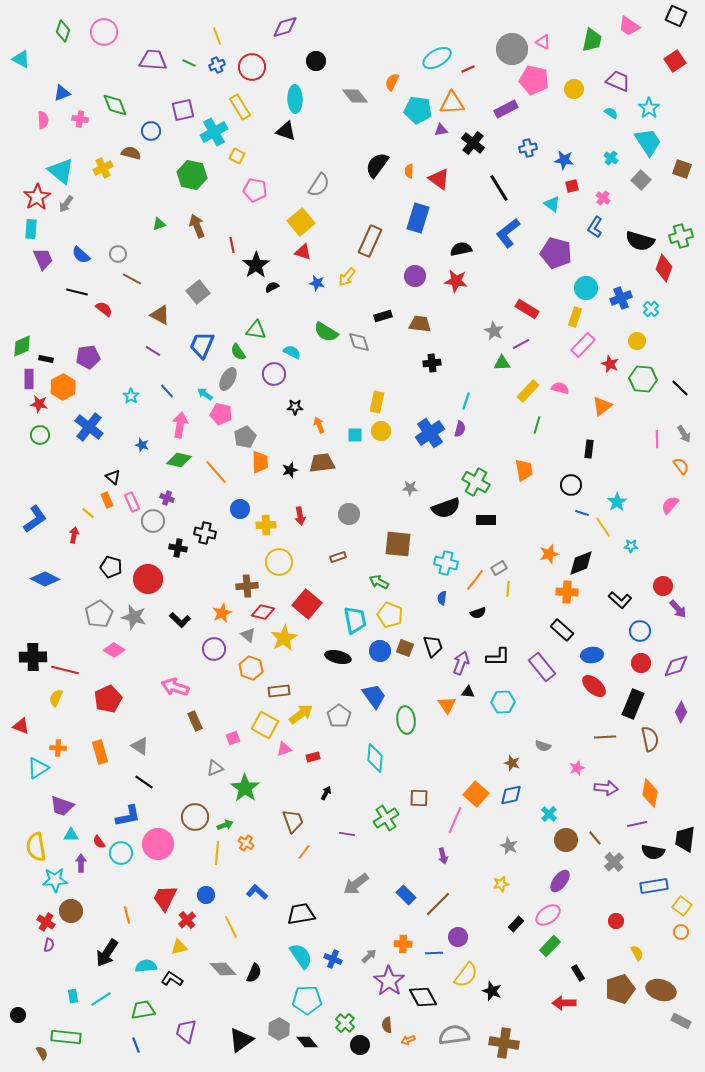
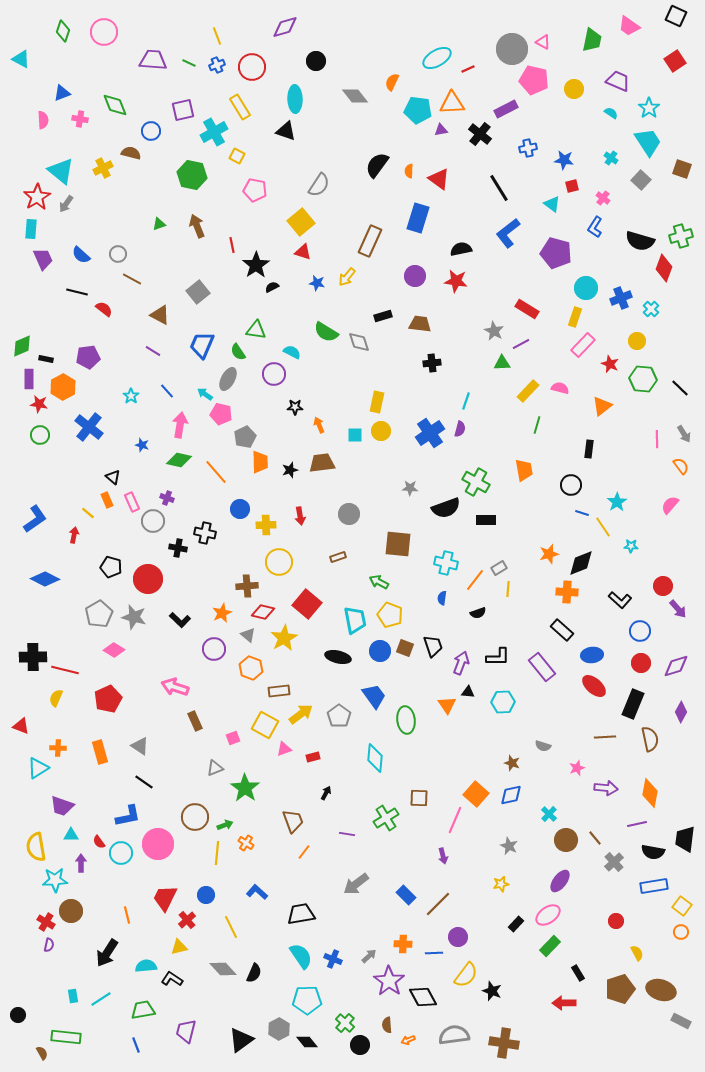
black cross at (473, 143): moved 7 px right, 9 px up
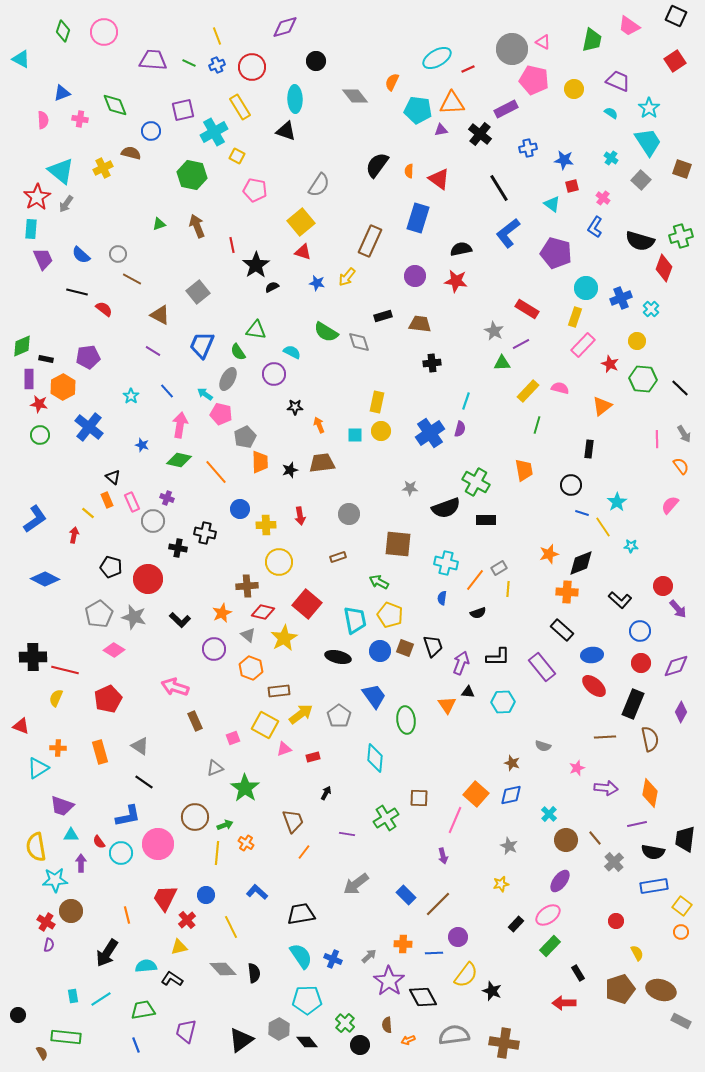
black semicircle at (254, 973): rotated 30 degrees counterclockwise
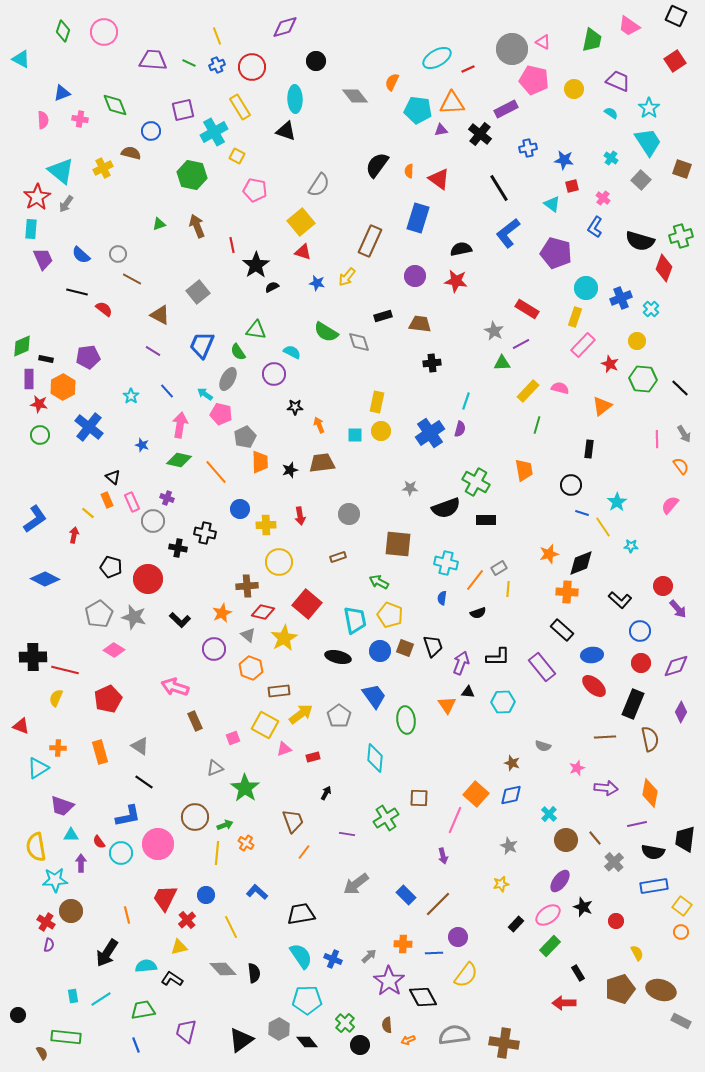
black star at (492, 991): moved 91 px right, 84 px up
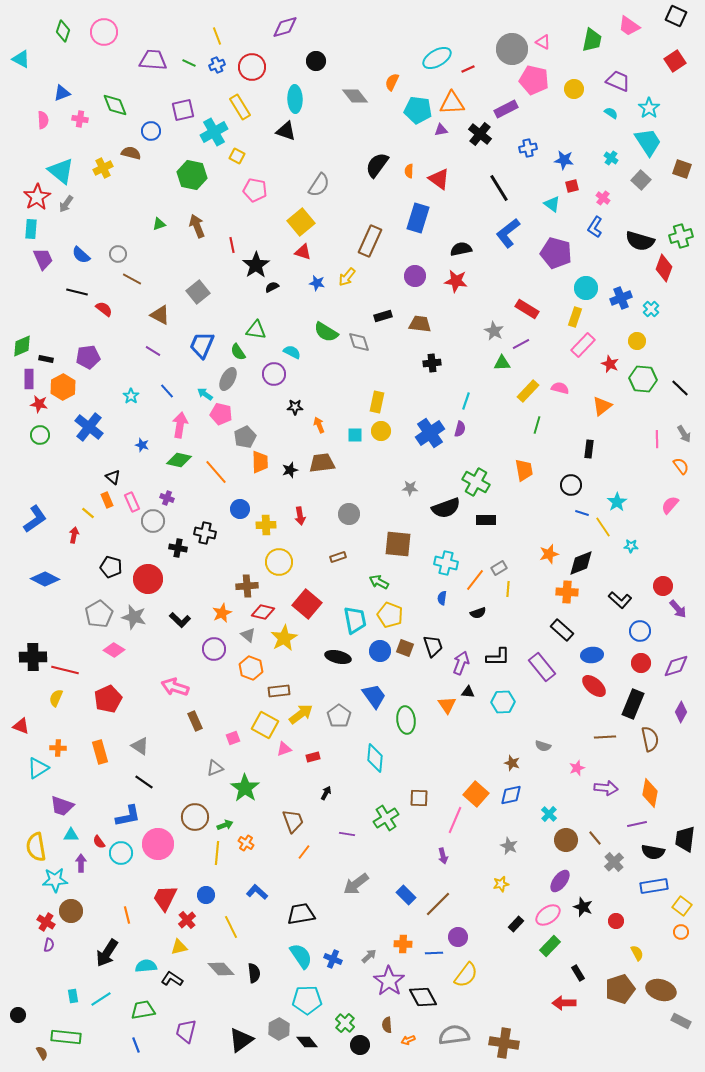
gray diamond at (223, 969): moved 2 px left
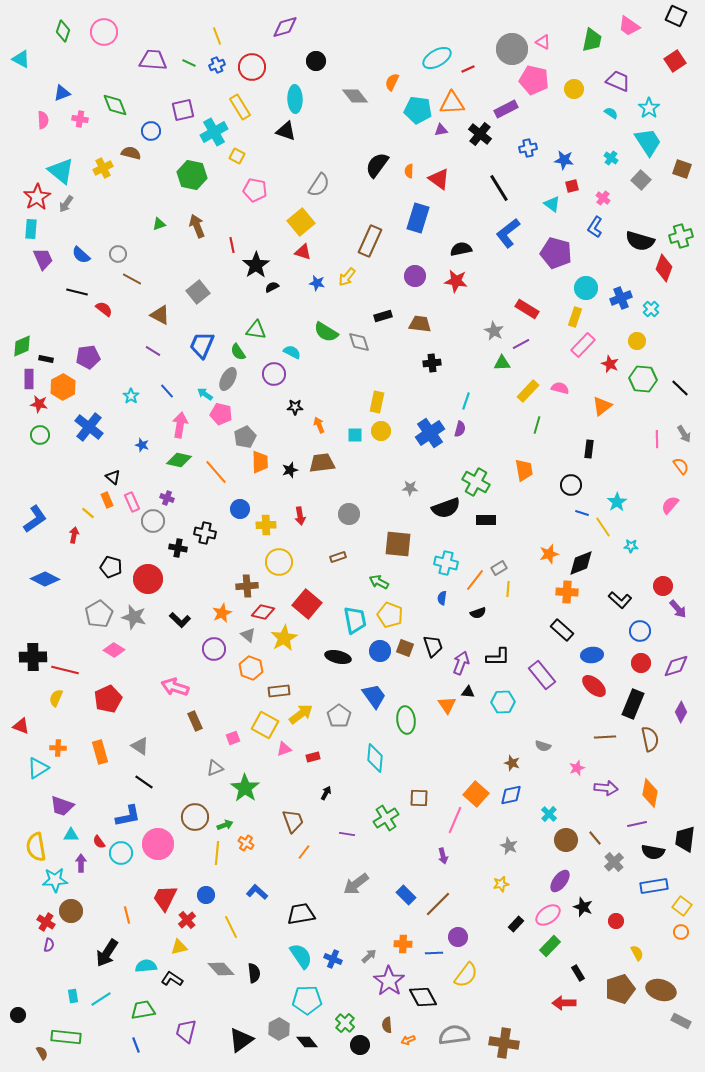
purple rectangle at (542, 667): moved 8 px down
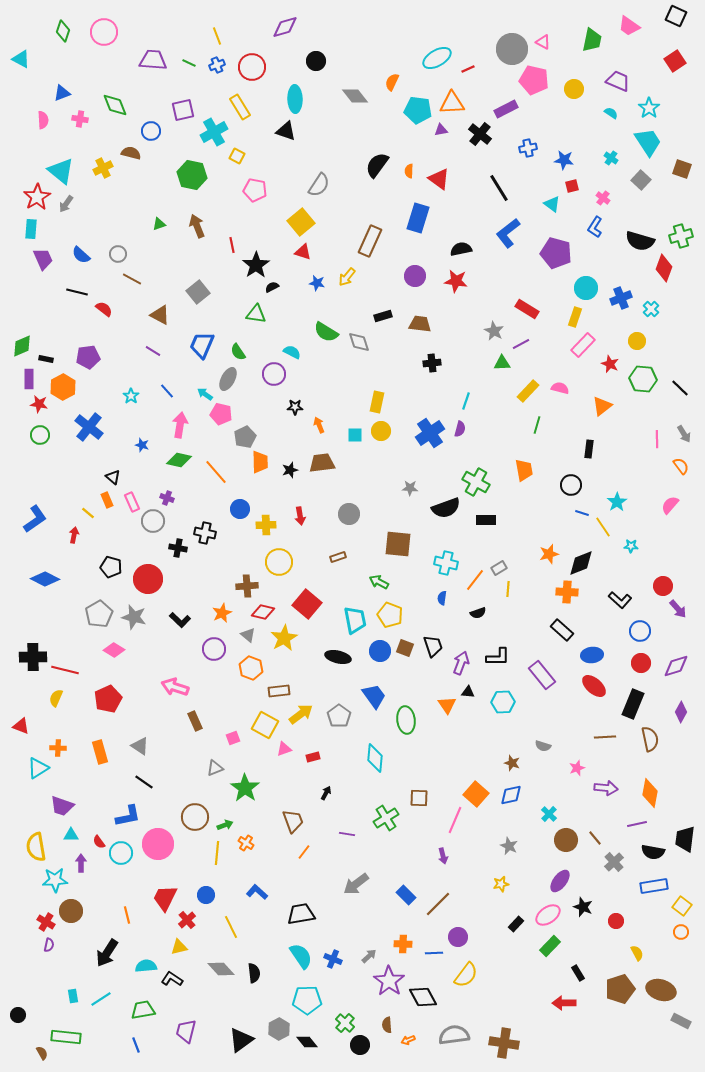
green triangle at (256, 330): moved 16 px up
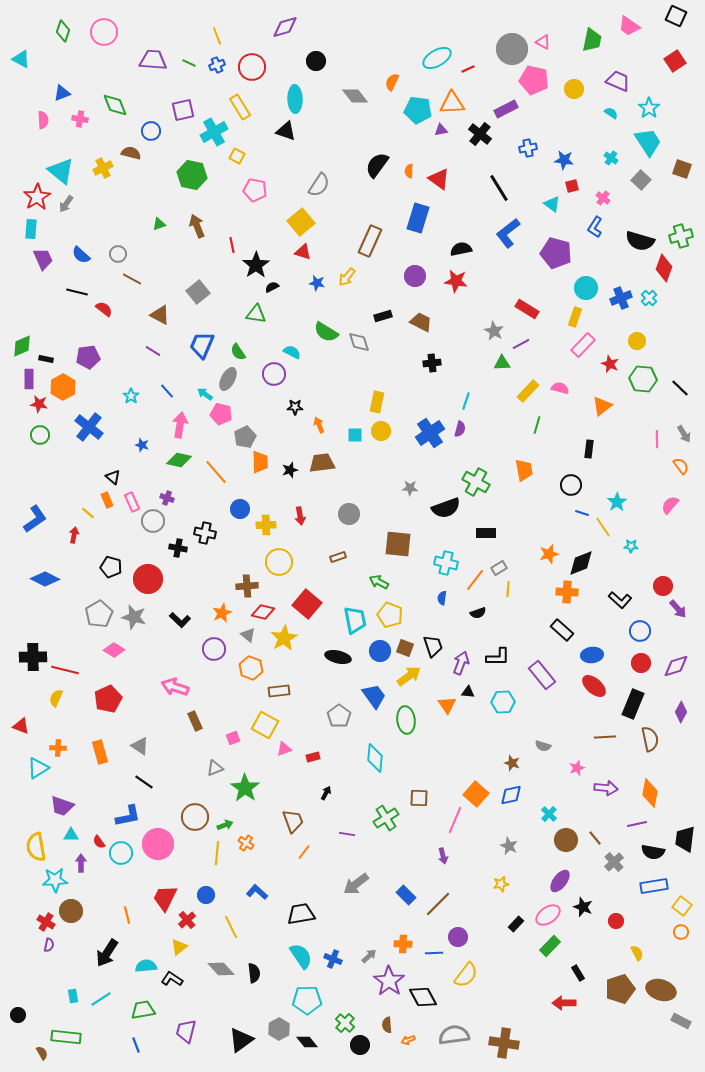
cyan cross at (651, 309): moved 2 px left, 11 px up
brown trapezoid at (420, 324): moved 1 px right, 2 px up; rotated 20 degrees clockwise
black rectangle at (486, 520): moved 13 px down
yellow arrow at (301, 714): moved 108 px right, 38 px up
yellow triangle at (179, 947): rotated 24 degrees counterclockwise
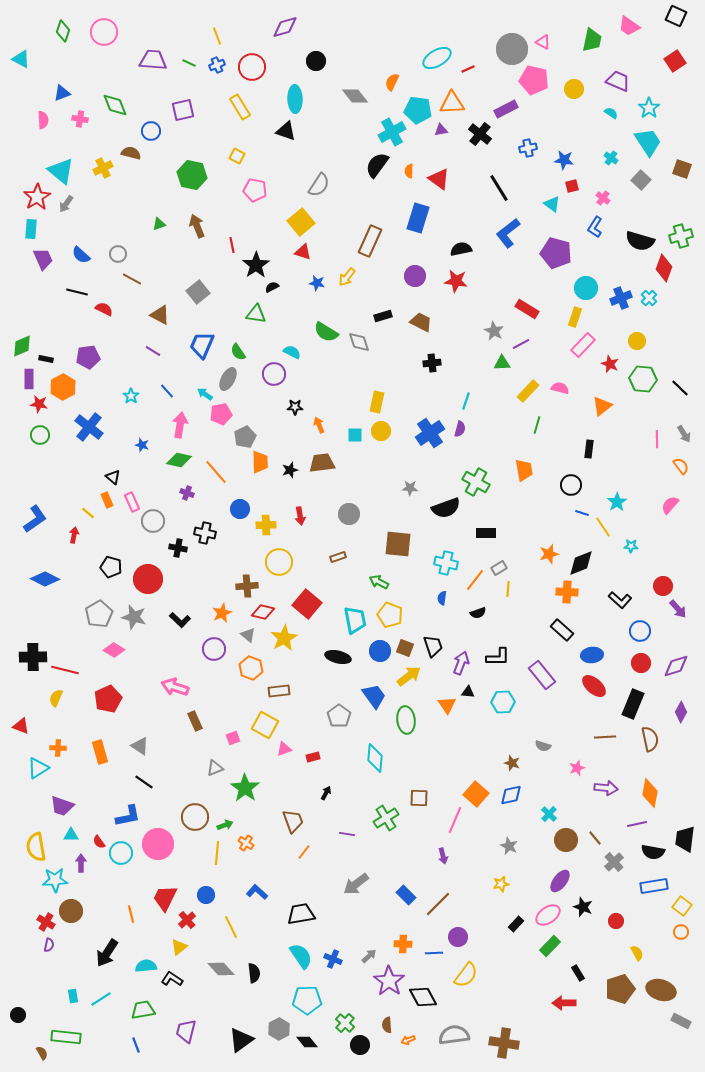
cyan cross at (214, 132): moved 178 px right
red semicircle at (104, 309): rotated 12 degrees counterclockwise
pink pentagon at (221, 414): rotated 25 degrees counterclockwise
purple cross at (167, 498): moved 20 px right, 5 px up
orange line at (127, 915): moved 4 px right, 1 px up
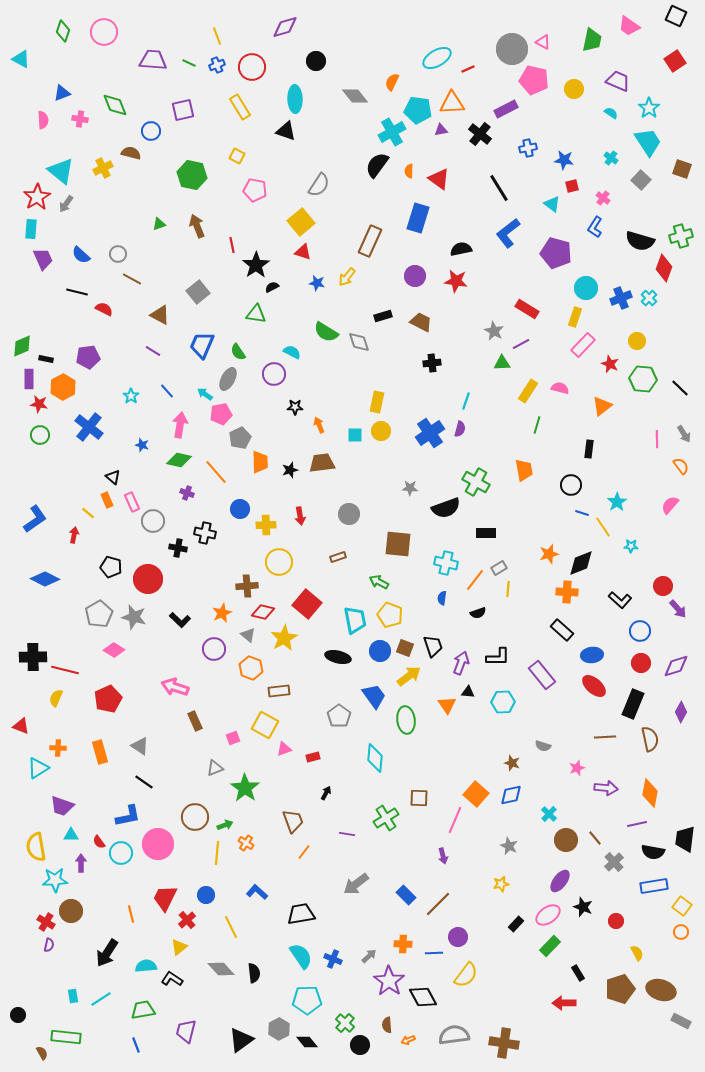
yellow rectangle at (528, 391): rotated 10 degrees counterclockwise
gray pentagon at (245, 437): moved 5 px left, 1 px down
